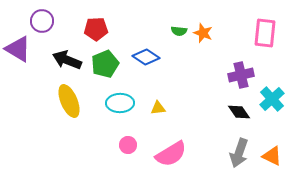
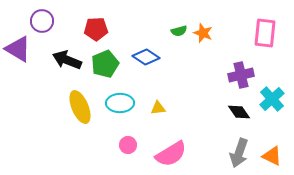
green semicircle: rotated 21 degrees counterclockwise
yellow ellipse: moved 11 px right, 6 px down
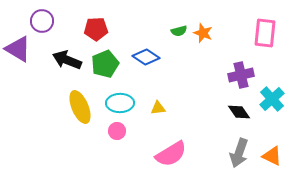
pink circle: moved 11 px left, 14 px up
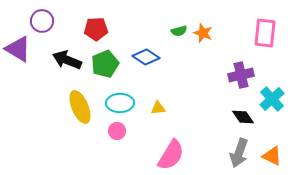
black diamond: moved 4 px right, 5 px down
pink semicircle: moved 1 px down; rotated 28 degrees counterclockwise
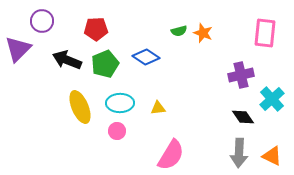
purple triangle: rotated 44 degrees clockwise
gray arrow: rotated 16 degrees counterclockwise
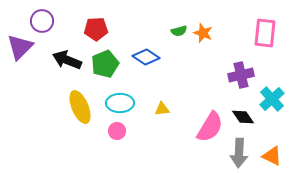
purple triangle: moved 2 px right, 2 px up
yellow triangle: moved 4 px right, 1 px down
pink semicircle: moved 39 px right, 28 px up
